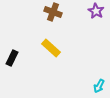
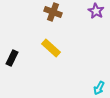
cyan arrow: moved 2 px down
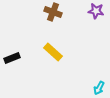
purple star: rotated 21 degrees counterclockwise
yellow rectangle: moved 2 px right, 4 px down
black rectangle: rotated 42 degrees clockwise
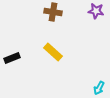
brown cross: rotated 12 degrees counterclockwise
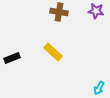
brown cross: moved 6 px right
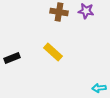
purple star: moved 10 px left
cyan arrow: rotated 56 degrees clockwise
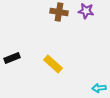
yellow rectangle: moved 12 px down
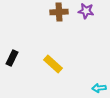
brown cross: rotated 12 degrees counterclockwise
black rectangle: rotated 42 degrees counterclockwise
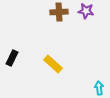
cyan arrow: rotated 88 degrees clockwise
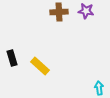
black rectangle: rotated 42 degrees counterclockwise
yellow rectangle: moved 13 px left, 2 px down
